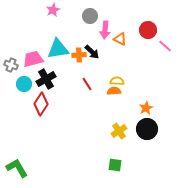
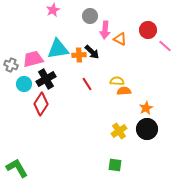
orange semicircle: moved 10 px right
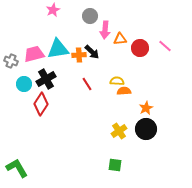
red circle: moved 8 px left, 18 px down
orange triangle: rotated 32 degrees counterclockwise
pink trapezoid: moved 1 px right, 5 px up
gray cross: moved 4 px up
black circle: moved 1 px left
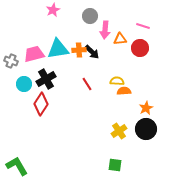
pink line: moved 22 px left, 20 px up; rotated 24 degrees counterclockwise
orange cross: moved 5 px up
green L-shape: moved 2 px up
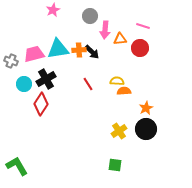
red line: moved 1 px right
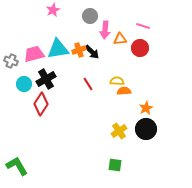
orange cross: rotated 16 degrees counterclockwise
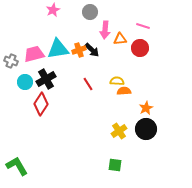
gray circle: moved 4 px up
black arrow: moved 2 px up
cyan circle: moved 1 px right, 2 px up
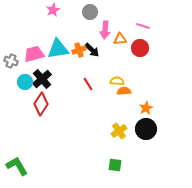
black cross: moved 4 px left; rotated 12 degrees counterclockwise
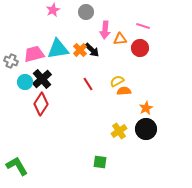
gray circle: moved 4 px left
orange cross: moved 1 px right; rotated 24 degrees counterclockwise
yellow semicircle: rotated 32 degrees counterclockwise
green square: moved 15 px left, 3 px up
